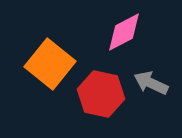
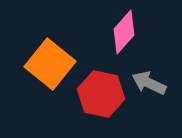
pink diamond: rotated 21 degrees counterclockwise
gray arrow: moved 2 px left
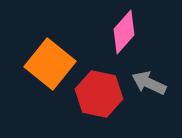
red hexagon: moved 2 px left
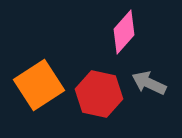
orange square: moved 11 px left, 21 px down; rotated 18 degrees clockwise
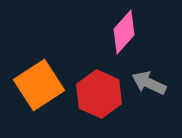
red hexagon: rotated 12 degrees clockwise
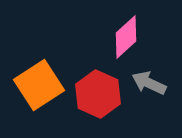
pink diamond: moved 2 px right, 5 px down; rotated 6 degrees clockwise
red hexagon: moved 1 px left
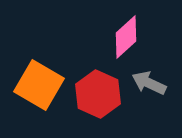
orange square: rotated 27 degrees counterclockwise
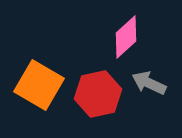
red hexagon: rotated 24 degrees clockwise
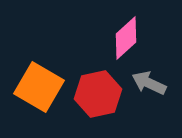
pink diamond: moved 1 px down
orange square: moved 2 px down
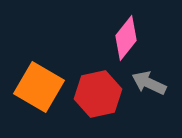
pink diamond: rotated 9 degrees counterclockwise
